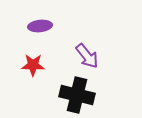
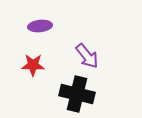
black cross: moved 1 px up
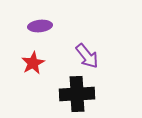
red star: moved 2 px up; rotated 30 degrees counterclockwise
black cross: rotated 16 degrees counterclockwise
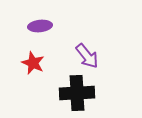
red star: rotated 20 degrees counterclockwise
black cross: moved 1 px up
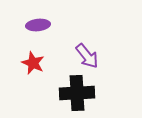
purple ellipse: moved 2 px left, 1 px up
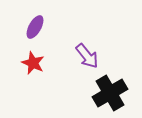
purple ellipse: moved 3 px left, 2 px down; rotated 55 degrees counterclockwise
black cross: moved 33 px right; rotated 28 degrees counterclockwise
